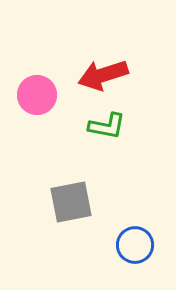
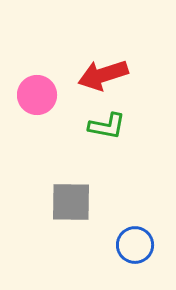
gray square: rotated 12 degrees clockwise
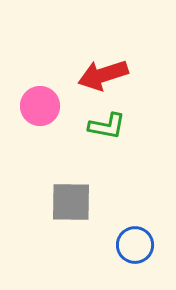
pink circle: moved 3 px right, 11 px down
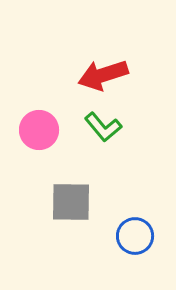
pink circle: moved 1 px left, 24 px down
green L-shape: moved 4 px left, 1 px down; rotated 39 degrees clockwise
blue circle: moved 9 px up
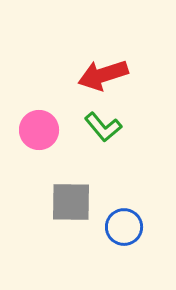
blue circle: moved 11 px left, 9 px up
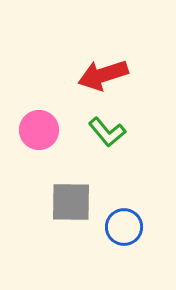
green L-shape: moved 4 px right, 5 px down
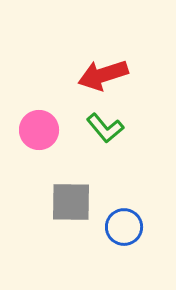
green L-shape: moved 2 px left, 4 px up
